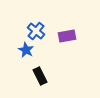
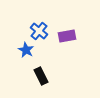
blue cross: moved 3 px right
black rectangle: moved 1 px right
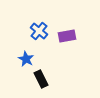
blue star: moved 9 px down
black rectangle: moved 3 px down
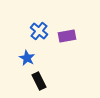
blue star: moved 1 px right, 1 px up
black rectangle: moved 2 px left, 2 px down
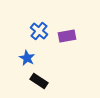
black rectangle: rotated 30 degrees counterclockwise
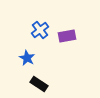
blue cross: moved 1 px right, 1 px up; rotated 12 degrees clockwise
black rectangle: moved 3 px down
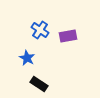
blue cross: rotated 18 degrees counterclockwise
purple rectangle: moved 1 px right
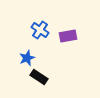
blue star: rotated 21 degrees clockwise
black rectangle: moved 7 px up
